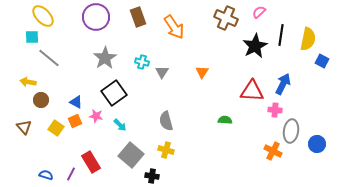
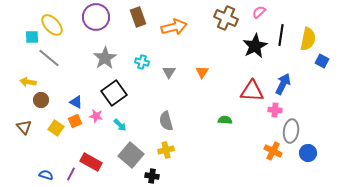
yellow ellipse: moved 9 px right, 9 px down
orange arrow: rotated 70 degrees counterclockwise
gray triangle: moved 7 px right
blue circle: moved 9 px left, 9 px down
yellow cross: rotated 28 degrees counterclockwise
red rectangle: rotated 30 degrees counterclockwise
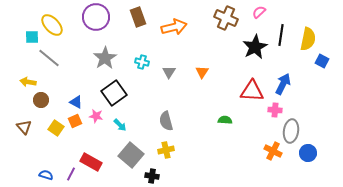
black star: moved 1 px down
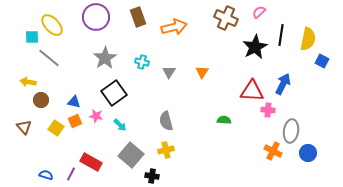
blue triangle: moved 2 px left; rotated 16 degrees counterclockwise
pink cross: moved 7 px left
green semicircle: moved 1 px left
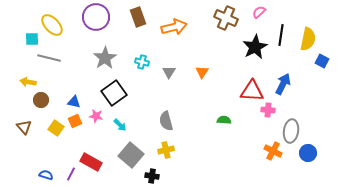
cyan square: moved 2 px down
gray line: rotated 25 degrees counterclockwise
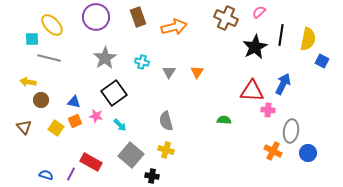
orange triangle: moved 5 px left
yellow cross: rotated 28 degrees clockwise
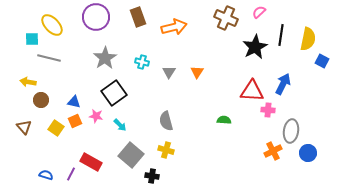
orange cross: rotated 36 degrees clockwise
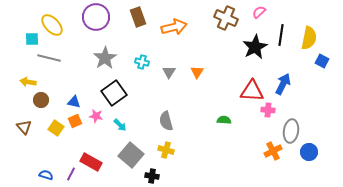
yellow semicircle: moved 1 px right, 1 px up
blue circle: moved 1 px right, 1 px up
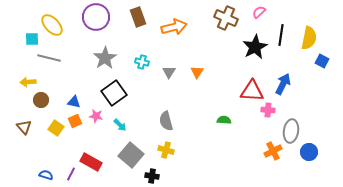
yellow arrow: rotated 14 degrees counterclockwise
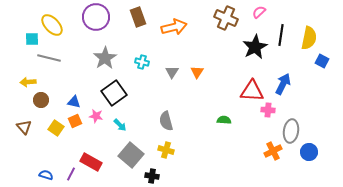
gray triangle: moved 3 px right
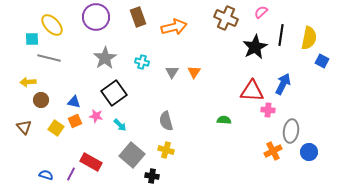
pink semicircle: moved 2 px right
orange triangle: moved 3 px left
gray square: moved 1 px right
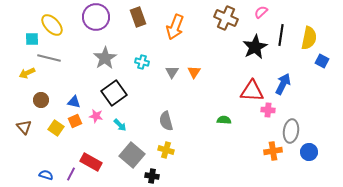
orange arrow: moved 1 px right; rotated 125 degrees clockwise
yellow arrow: moved 1 px left, 9 px up; rotated 21 degrees counterclockwise
orange cross: rotated 18 degrees clockwise
